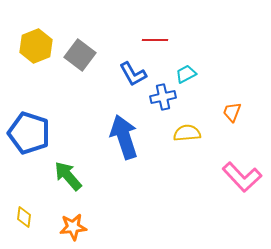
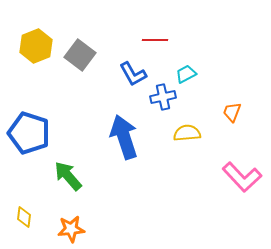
orange star: moved 2 px left, 2 px down
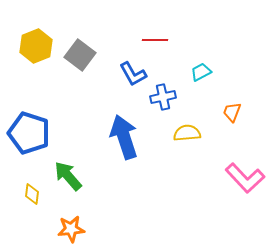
cyan trapezoid: moved 15 px right, 2 px up
pink L-shape: moved 3 px right, 1 px down
yellow diamond: moved 8 px right, 23 px up
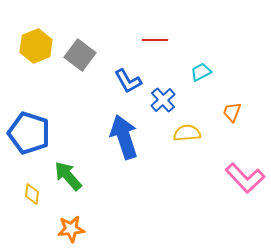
blue L-shape: moved 5 px left, 7 px down
blue cross: moved 3 px down; rotated 30 degrees counterclockwise
